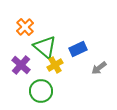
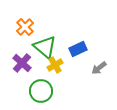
purple cross: moved 1 px right, 2 px up
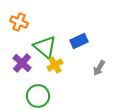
orange cross: moved 6 px left, 5 px up; rotated 24 degrees counterclockwise
blue rectangle: moved 1 px right, 8 px up
gray arrow: rotated 21 degrees counterclockwise
green circle: moved 3 px left, 5 px down
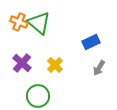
blue rectangle: moved 12 px right, 1 px down
green triangle: moved 6 px left, 24 px up
yellow cross: rotated 14 degrees counterclockwise
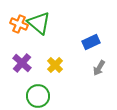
orange cross: moved 2 px down
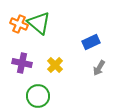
purple cross: rotated 30 degrees counterclockwise
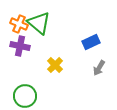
purple cross: moved 2 px left, 17 px up
green circle: moved 13 px left
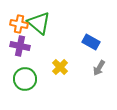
orange cross: rotated 12 degrees counterclockwise
blue rectangle: rotated 54 degrees clockwise
yellow cross: moved 5 px right, 2 px down
green circle: moved 17 px up
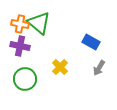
orange cross: moved 1 px right
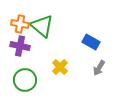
green triangle: moved 3 px right, 3 px down
green circle: moved 1 px down
